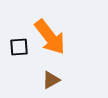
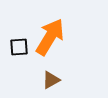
orange arrow: rotated 111 degrees counterclockwise
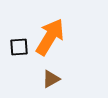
brown triangle: moved 1 px up
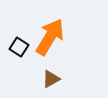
black square: rotated 36 degrees clockwise
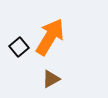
black square: rotated 18 degrees clockwise
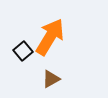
black square: moved 4 px right, 4 px down
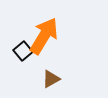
orange arrow: moved 6 px left, 1 px up
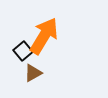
brown triangle: moved 18 px left, 6 px up
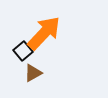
orange arrow: moved 3 px up; rotated 12 degrees clockwise
